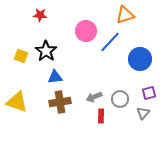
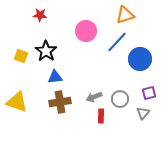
blue line: moved 7 px right
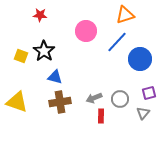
black star: moved 2 px left
blue triangle: rotated 21 degrees clockwise
gray arrow: moved 1 px down
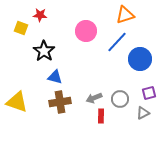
yellow square: moved 28 px up
gray triangle: rotated 24 degrees clockwise
